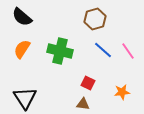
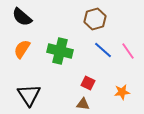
black triangle: moved 4 px right, 3 px up
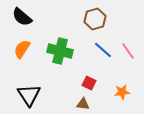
red square: moved 1 px right
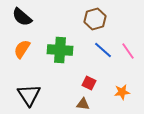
green cross: moved 1 px up; rotated 10 degrees counterclockwise
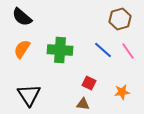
brown hexagon: moved 25 px right
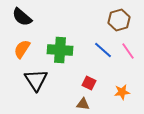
brown hexagon: moved 1 px left, 1 px down
black triangle: moved 7 px right, 15 px up
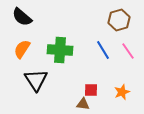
blue line: rotated 18 degrees clockwise
red square: moved 2 px right, 7 px down; rotated 24 degrees counterclockwise
orange star: rotated 14 degrees counterclockwise
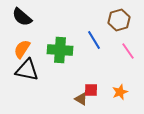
blue line: moved 9 px left, 10 px up
black triangle: moved 9 px left, 10 px up; rotated 45 degrees counterclockwise
orange star: moved 2 px left
brown triangle: moved 2 px left, 5 px up; rotated 24 degrees clockwise
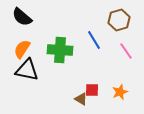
pink line: moved 2 px left
red square: moved 1 px right
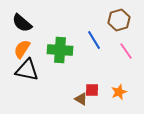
black semicircle: moved 6 px down
orange star: moved 1 px left
